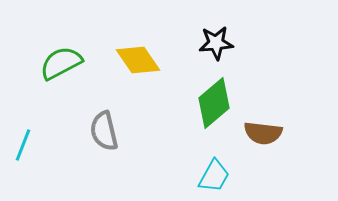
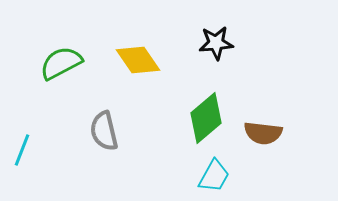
green diamond: moved 8 px left, 15 px down
cyan line: moved 1 px left, 5 px down
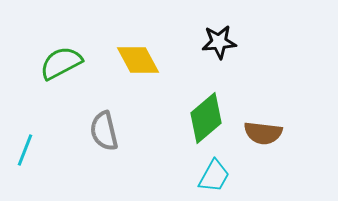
black star: moved 3 px right, 1 px up
yellow diamond: rotated 6 degrees clockwise
cyan line: moved 3 px right
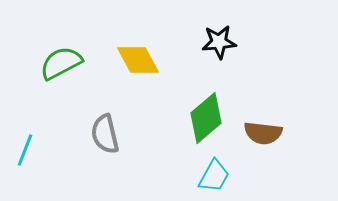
gray semicircle: moved 1 px right, 3 px down
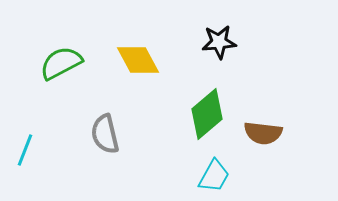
green diamond: moved 1 px right, 4 px up
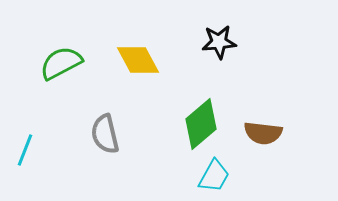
green diamond: moved 6 px left, 10 px down
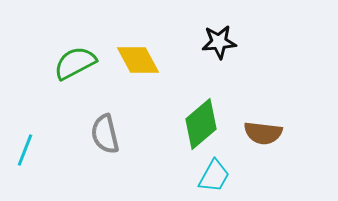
green semicircle: moved 14 px right
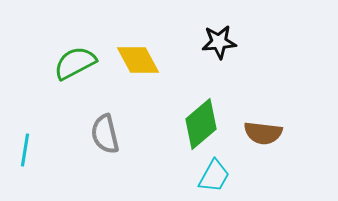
cyan line: rotated 12 degrees counterclockwise
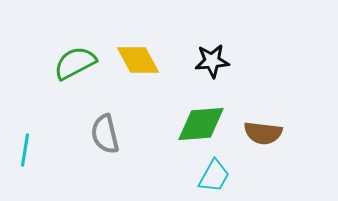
black star: moved 7 px left, 19 px down
green diamond: rotated 36 degrees clockwise
